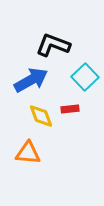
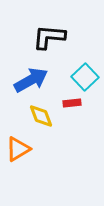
black L-shape: moved 4 px left, 8 px up; rotated 16 degrees counterclockwise
red rectangle: moved 2 px right, 6 px up
orange triangle: moved 10 px left, 4 px up; rotated 36 degrees counterclockwise
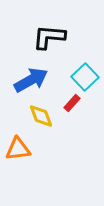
red rectangle: rotated 42 degrees counterclockwise
orange triangle: rotated 24 degrees clockwise
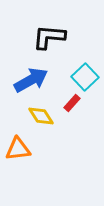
yellow diamond: rotated 12 degrees counterclockwise
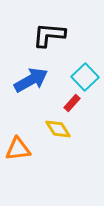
black L-shape: moved 2 px up
yellow diamond: moved 17 px right, 13 px down
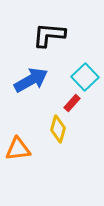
yellow diamond: rotated 48 degrees clockwise
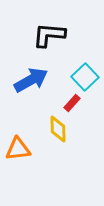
yellow diamond: rotated 16 degrees counterclockwise
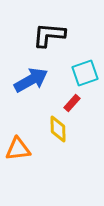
cyan square: moved 4 px up; rotated 24 degrees clockwise
